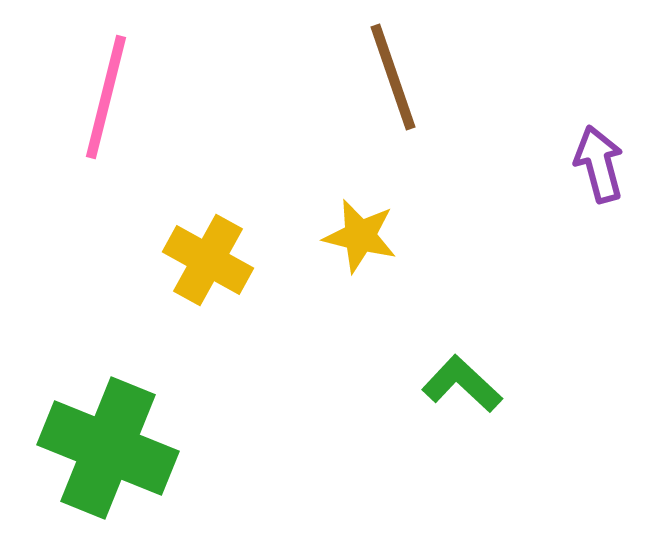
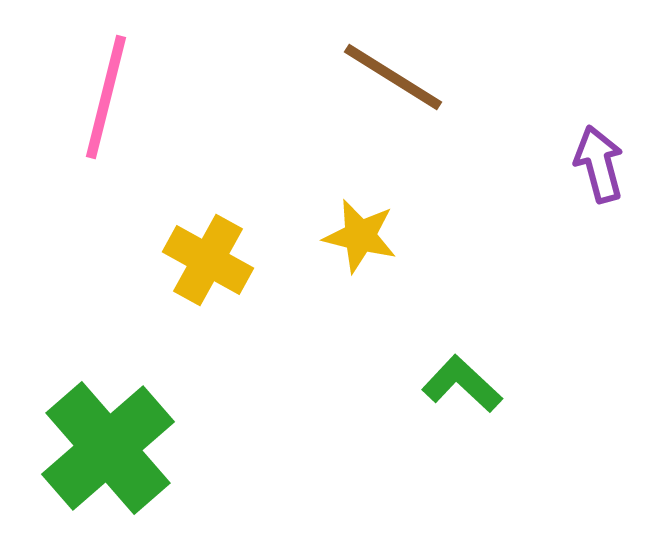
brown line: rotated 39 degrees counterclockwise
green cross: rotated 27 degrees clockwise
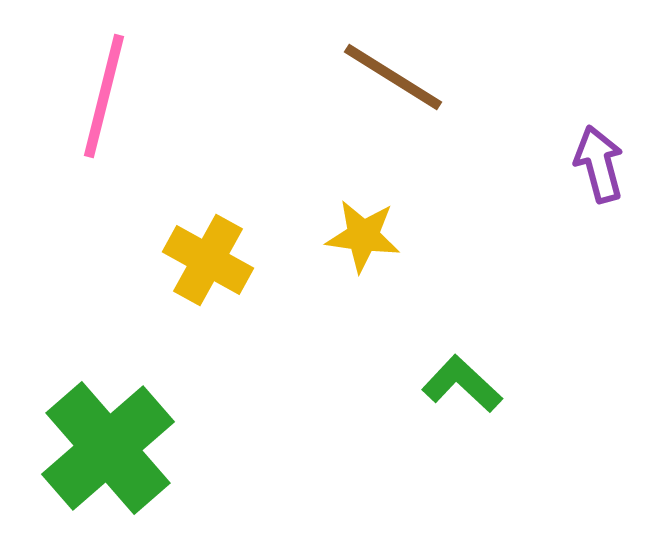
pink line: moved 2 px left, 1 px up
yellow star: moved 3 px right; rotated 6 degrees counterclockwise
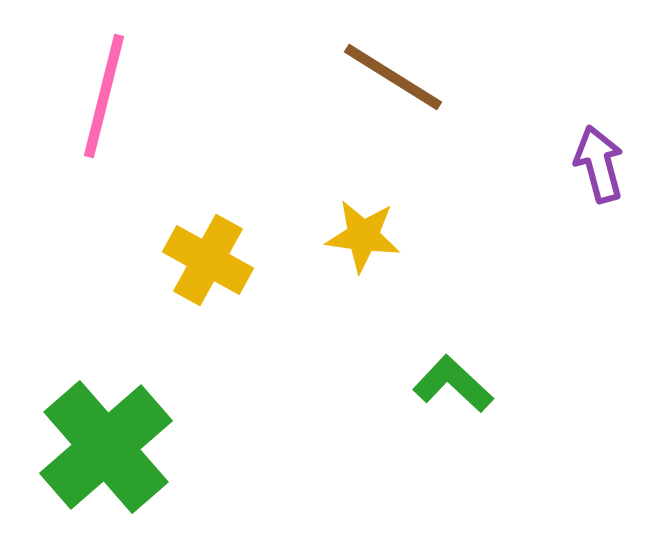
green L-shape: moved 9 px left
green cross: moved 2 px left, 1 px up
